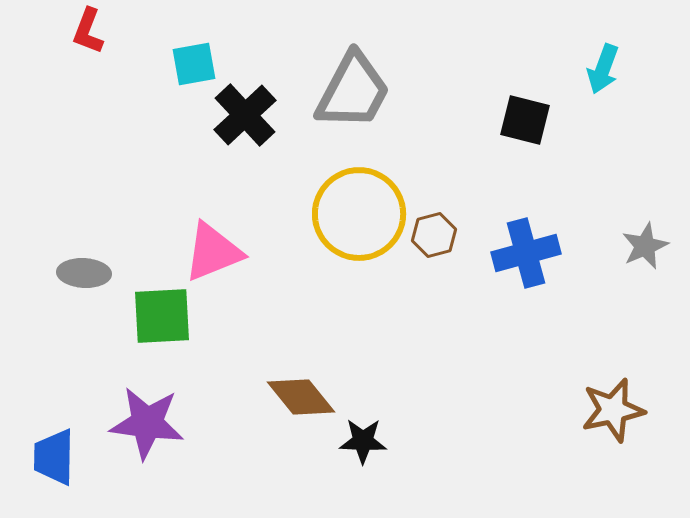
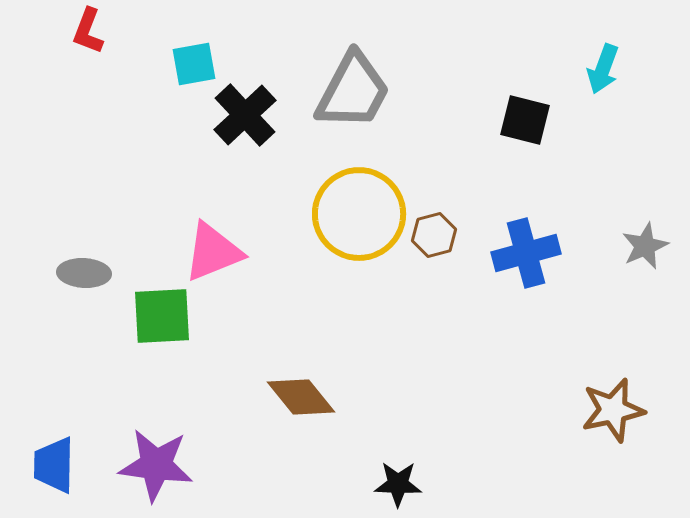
purple star: moved 9 px right, 42 px down
black star: moved 35 px right, 43 px down
blue trapezoid: moved 8 px down
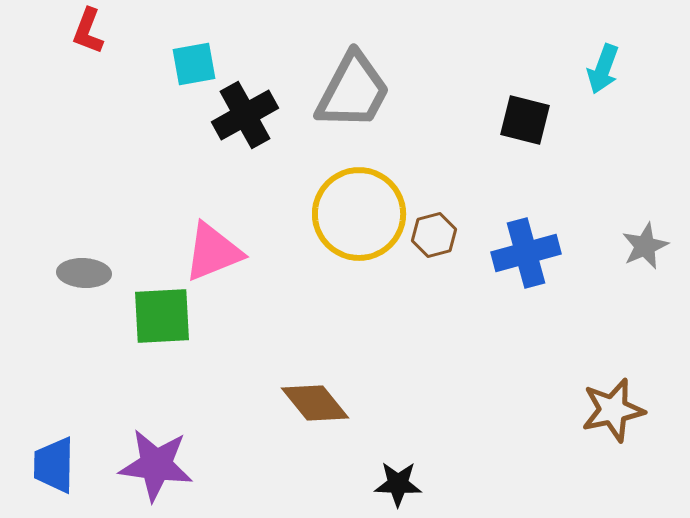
black cross: rotated 14 degrees clockwise
brown diamond: moved 14 px right, 6 px down
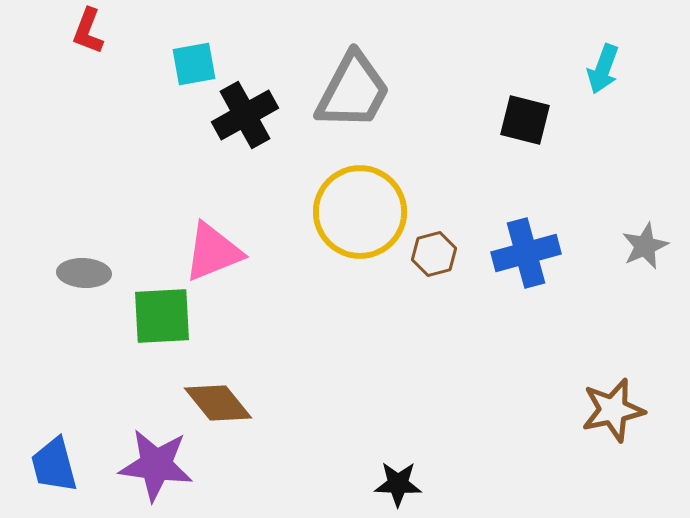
yellow circle: moved 1 px right, 2 px up
brown hexagon: moved 19 px down
brown diamond: moved 97 px left
blue trapezoid: rotated 16 degrees counterclockwise
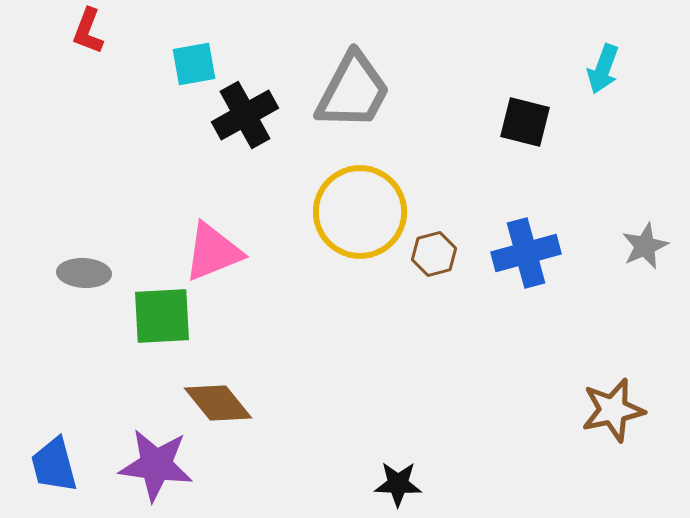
black square: moved 2 px down
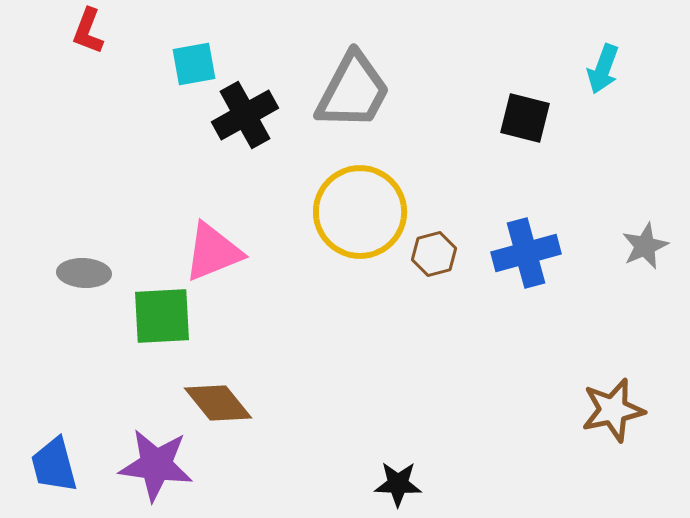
black square: moved 4 px up
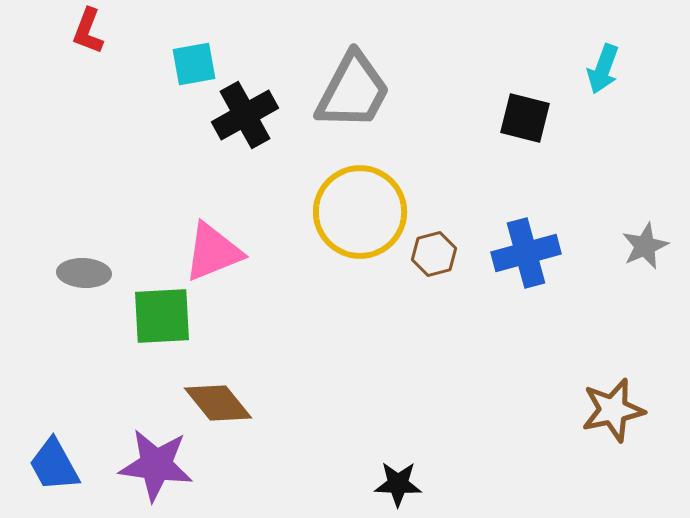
blue trapezoid: rotated 14 degrees counterclockwise
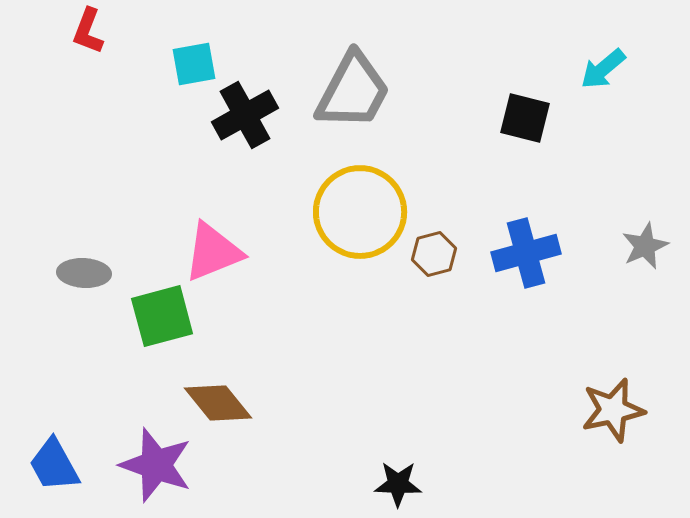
cyan arrow: rotated 30 degrees clockwise
green square: rotated 12 degrees counterclockwise
purple star: rotated 12 degrees clockwise
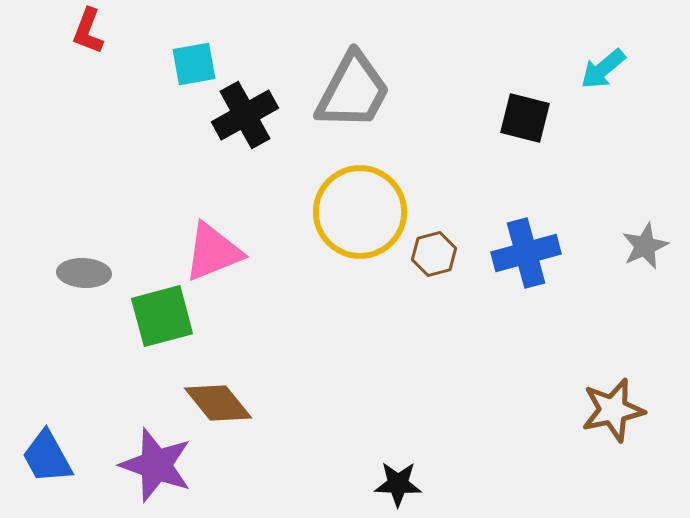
blue trapezoid: moved 7 px left, 8 px up
